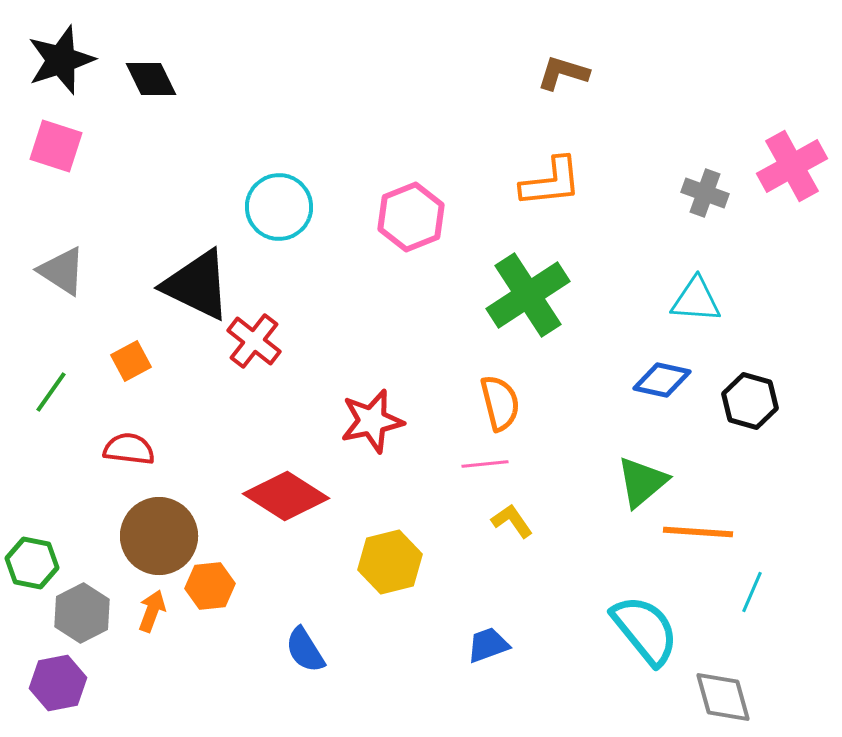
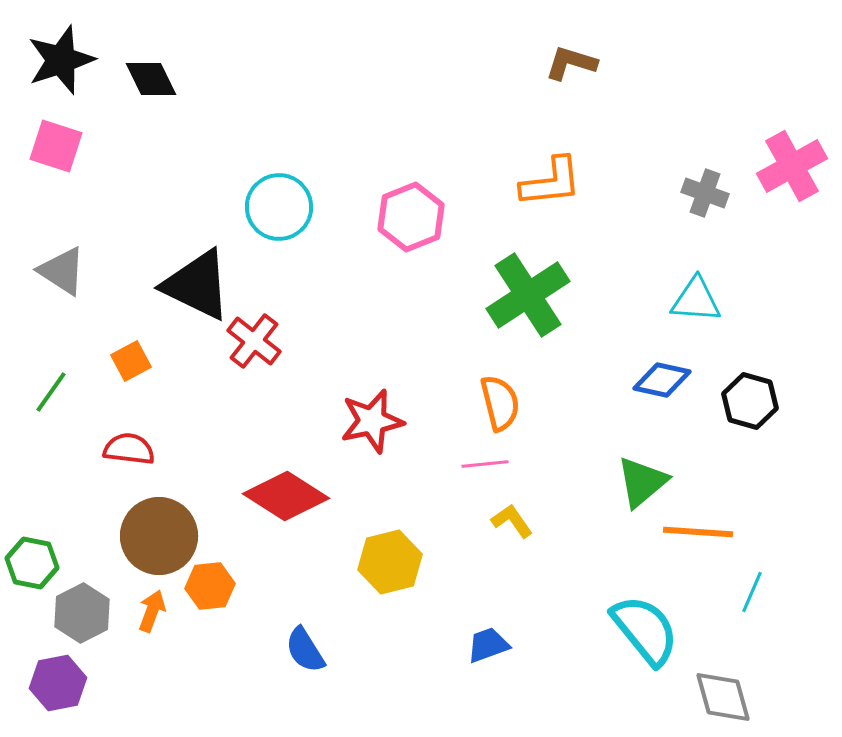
brown L-shape: moved 8 px right, 10 px up
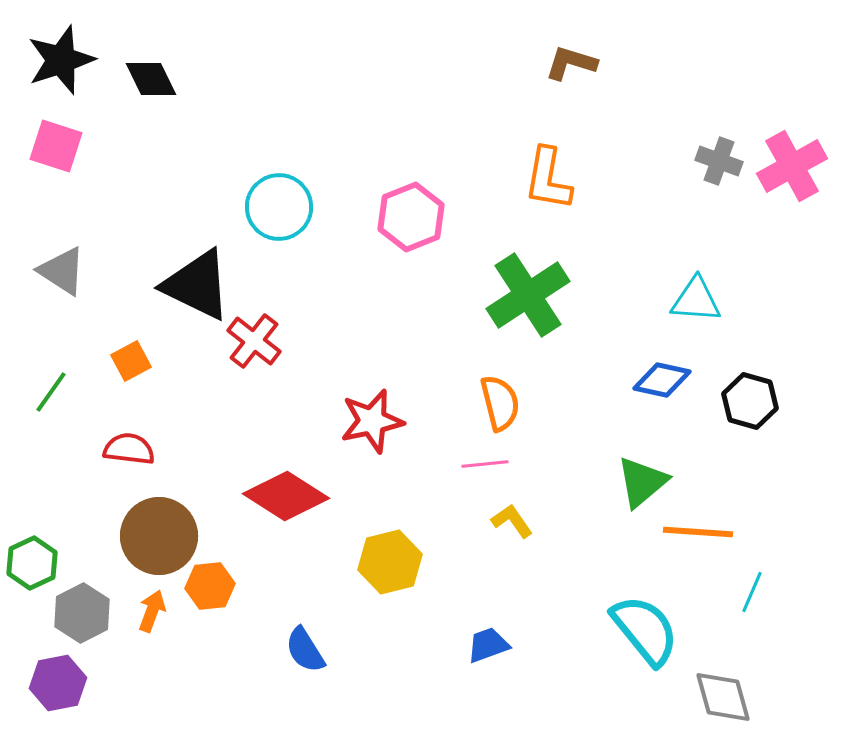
orange L-shape: moved 3 px left, 3 px up; rotated 106 degrees clockwise
gray cross: moved 14 px right, 32 px up
green hexagon: rotated 24 degrees clockwise
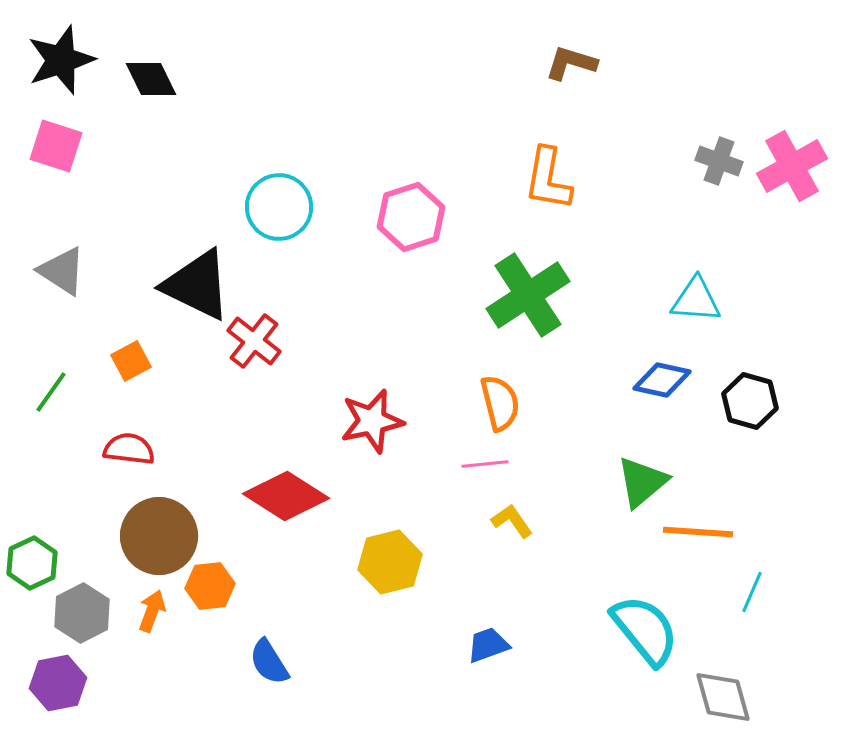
pink hexagon: rotated 4 degrees clockwise
blue semicircle: moved 36 px left, 12 px down
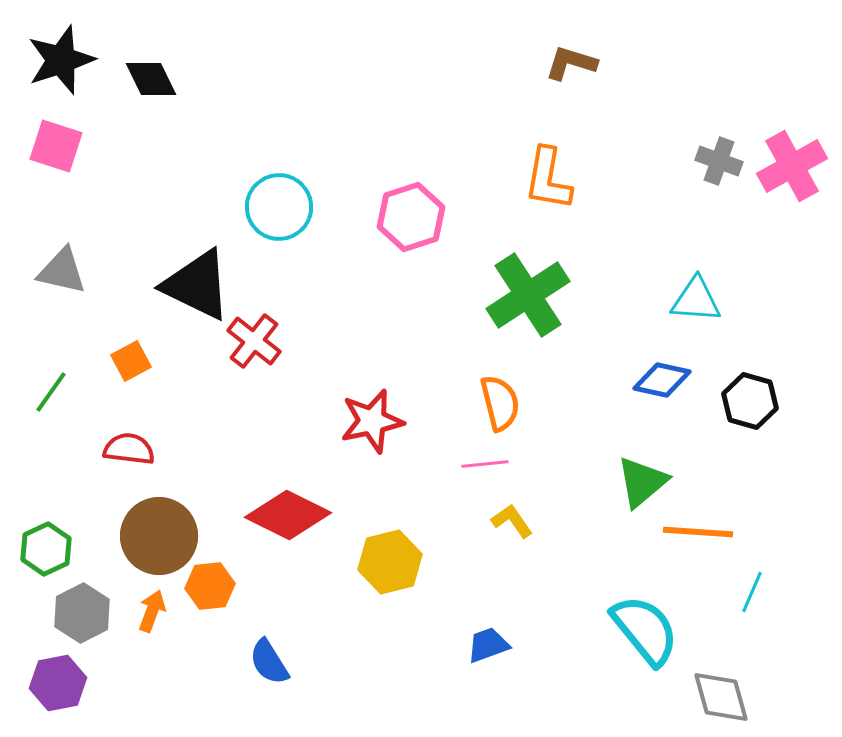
gray triangle: rotated 20 degrees counterclockwise
red diamond: moved 2 px right, 19 px down; rotated 6 degrees counterclockwise
green hexagon: moved 14 px right, 14 px up
gray diamond: moved 2 px left
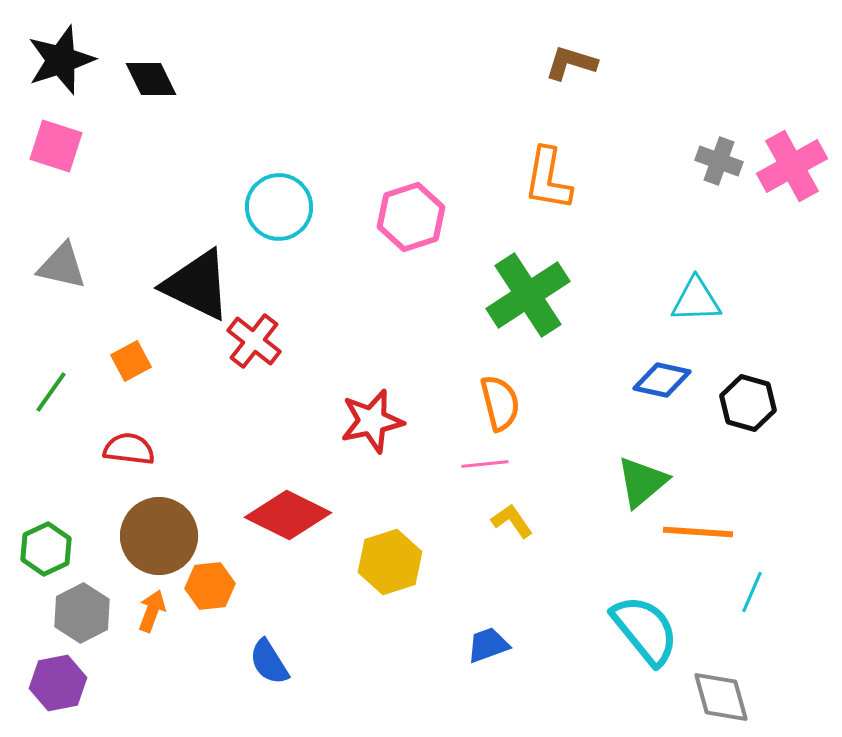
gray triangle: moved 5 px up
cyan triangle: rotated 6 degrees counterclockwise
black hexagon: moved 2 px left, 2 px down
yellow hexagon: rotated 4 degrees counterclockwise
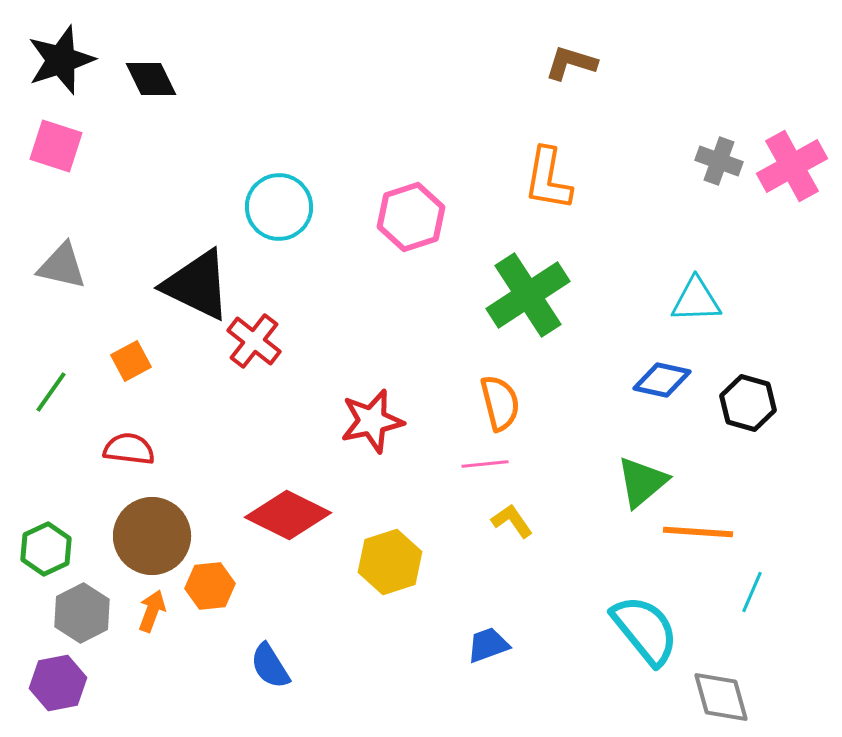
brown circle: moved 7 px left
blue semicircle: moved 1 px right, 4 px down
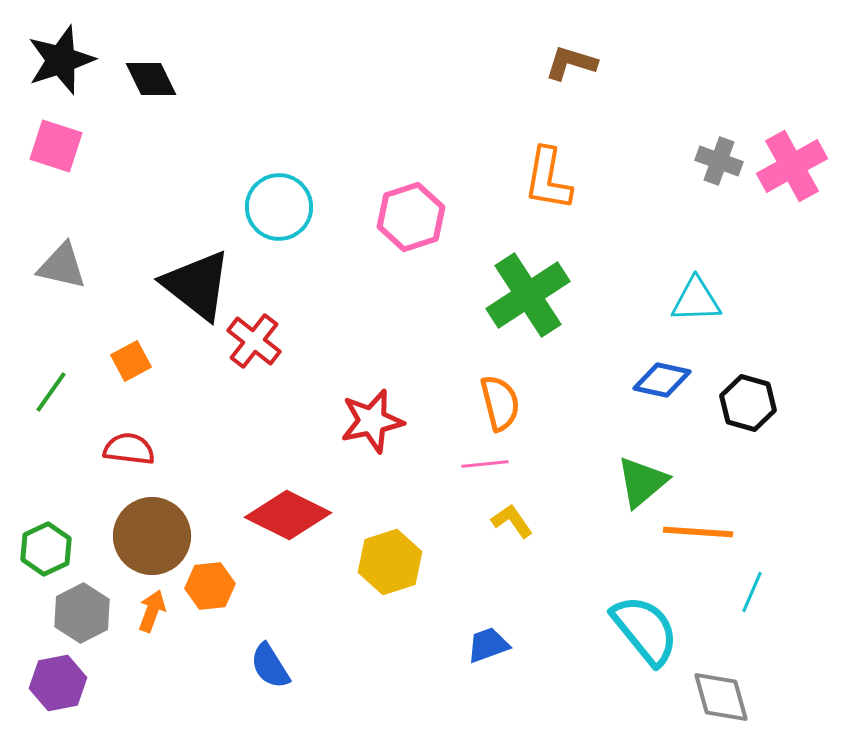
black triangle: rotated 12 degrees clockwise
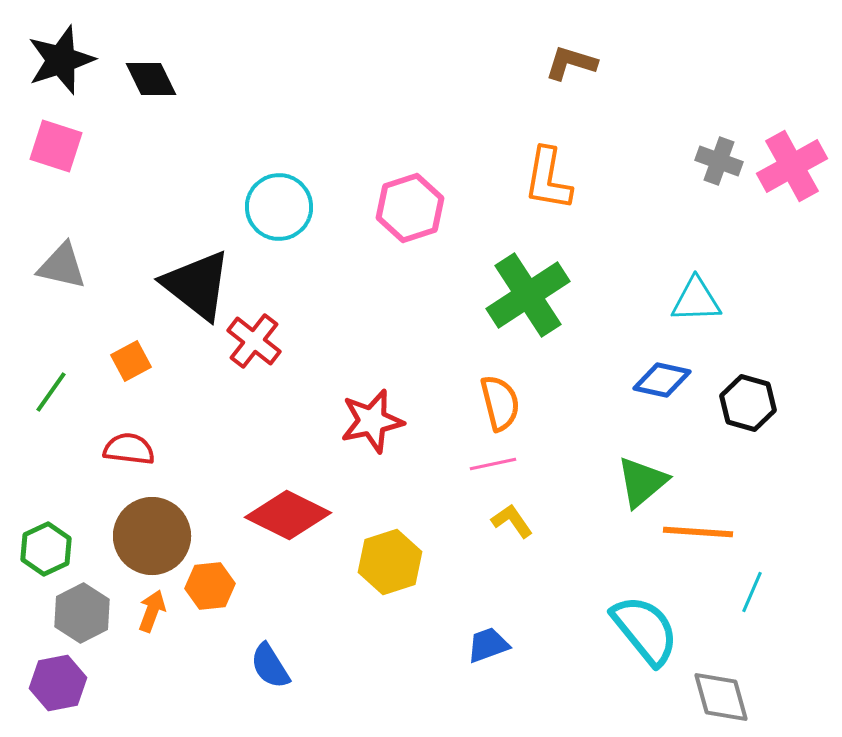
pink hexagon: moved 1 px left, 9 px up
pink line: moved 8 px right; rotated 6 degrees counterclockwise
